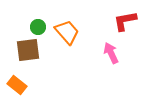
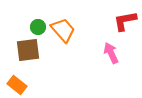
orange trapezoid: moved 4 px left, 2 px up
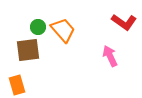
red L-shape: moved 1 px left, 1 px down; rotated 135 degrees counterclockwise
pink arrow: moved 1 px left, 3 px down
orange rectangle: rotated 36 degrees clockwise
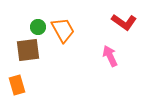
orange trapezoid: rotated 12 degrees clockwise
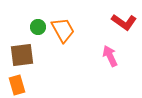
brown square: moved 6 px left, 5 px down
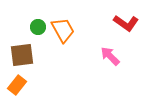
red L-shape: moved 2 px right, 1 px down
pink arrow: rotated 20 degrees counterclockwise
orange rectangle: rotated 54 degrees clockwise
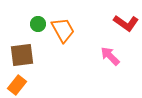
green circle: moved 3 px up
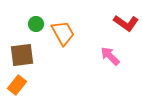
green circle: moved 2 px left
orange trapezoid: moved 3 px down
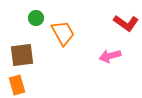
green circle: moved 6 px up
pink arrow: rotated 60 degrees counterclockwise
orange rectangle: rotated 54 degrees counterclockwise
